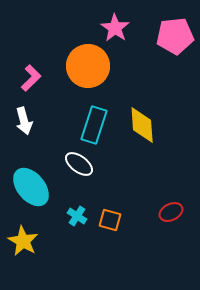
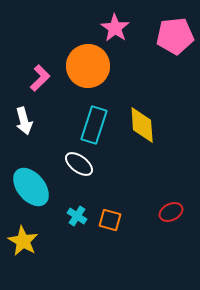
pink L-shape: moved 9 px right
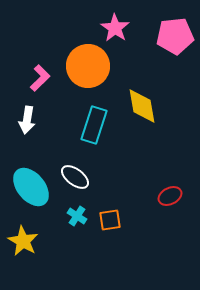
white arrow: moved 3 px right, 1 px up; rotated 24 degrees clockwise
yellow diamond: moved 19 px up; rotated 6 degrees counterclockwise
white ellipse: moved 4 px left, 13 px down
red ellipse: moved 1 px left, 16 px up
orange square: rotated 25 degrees counterclockwise
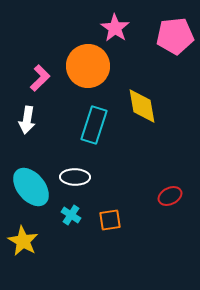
white ellipse: rotated 36 degrees counterclockwise
cyan cross: moved 6 px left, 1 px up
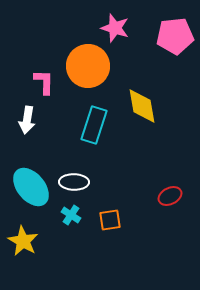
pink star: rotated 16 degrees counterclockwise
pink L-shape: moved 4 px right, 4 px down; rotated 44 degrees counterclockwise
white ellipse: moved 1 px left, 5 px down
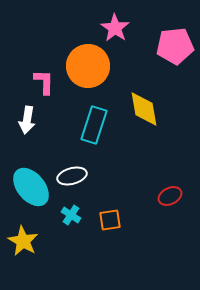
pink star: rotated 16 degrees clockwise
pink pentagon: moved 10 px down
yellow diamond: moved 2 px right, 3 px down
white ellipse: moved 2 px left, 6 px up; rotated 16 degrees counterclockwise
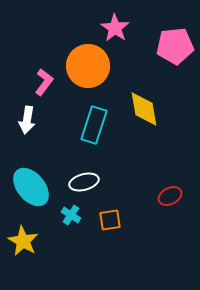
pink L-shape: rotated 36 degrees clockwise
white ellipse: moved 12 px right, 6 px down
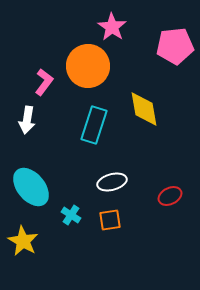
pink star: moved 3 px left, 1 px up
white ellipse: moved 28 px right
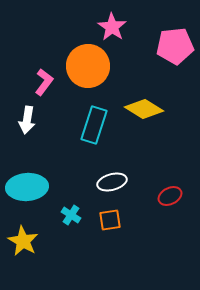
yellow diamond: rotated 48 degrees counterclockwise
cyan ellipse: moved 4 px left; rotated 54 degrees counterclockwise
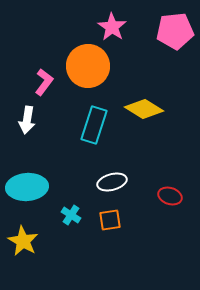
pink pentagon: moved 15 px up
red ellipse: rotated 45 degrees clockwise
